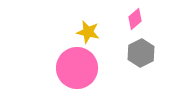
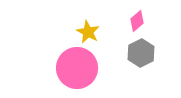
pink diamond: moved 2 px right, 2 px down
yellow star: rotated 15 degrees clockwise
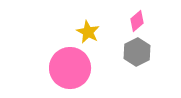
gray hexagon: moved 4 px left, 1 px up
pink circle: moved 7 px left
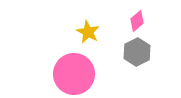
pink circle: moved 4 px right, 6 px down
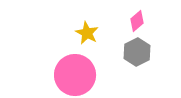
yellow star: moved 1 px left, 1 px down
pink circle: moved 1 px right, 1 px down
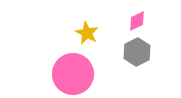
pink diamond: rotated 15 degrees clockwise
pink circle: moved 2 px left, 1 px up
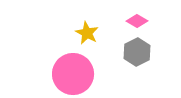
pink diamond: rotated 55 degrees clockwise
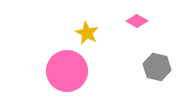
gray hexagon: moved 20 px right, 15 px down; rotated 20 degrees counterclockwise
pink circle: moved 6 px left, 3 px up
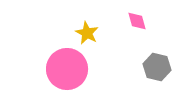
pink diamond: rotated 45 degrees clockwise
pink circle: moved 2 px up
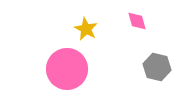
yellow star: moved 1 px left, 4 px up
